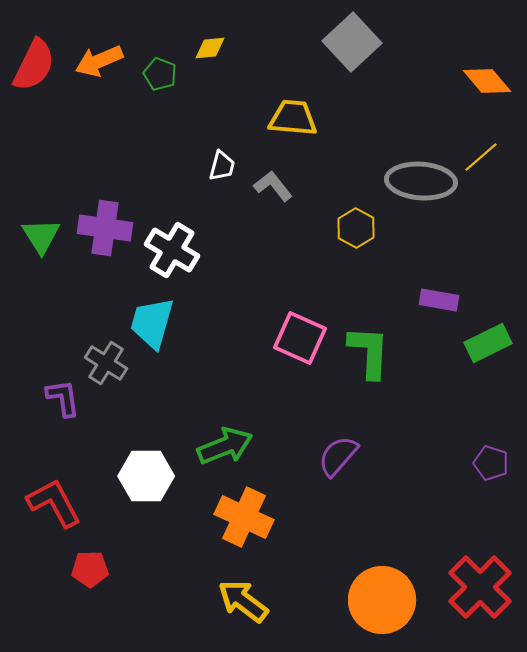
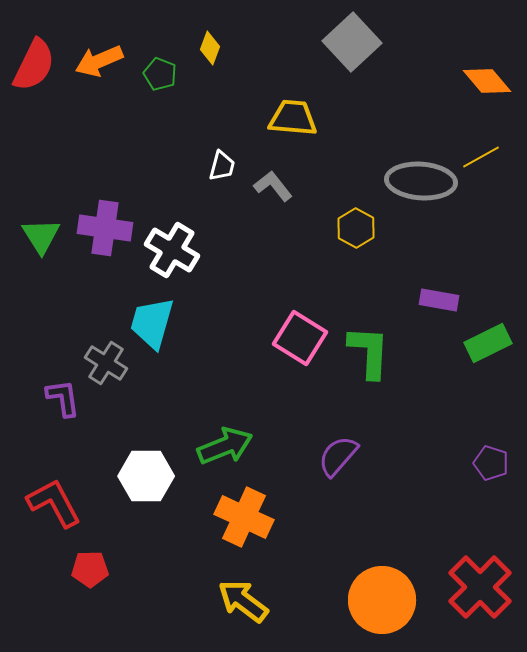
yellow diamond: rotated 64 degrees counterclockwise
yellow line: rotated 12 degrees clockwise
pink square: rotated 8 degrees clockwise
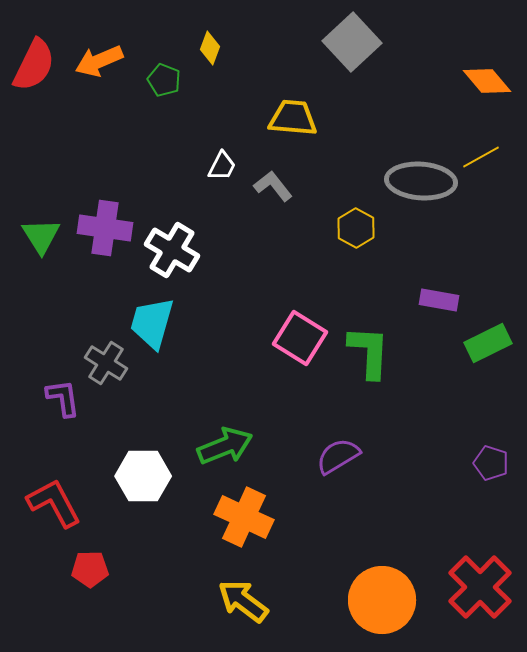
green pentagon: moved 4 px right, 6 px down
white trapezoid: rotated 12 degrees clockwise
purple semicircle: rotated 18 degrees clockwise
white hexagon: moved 3 px left
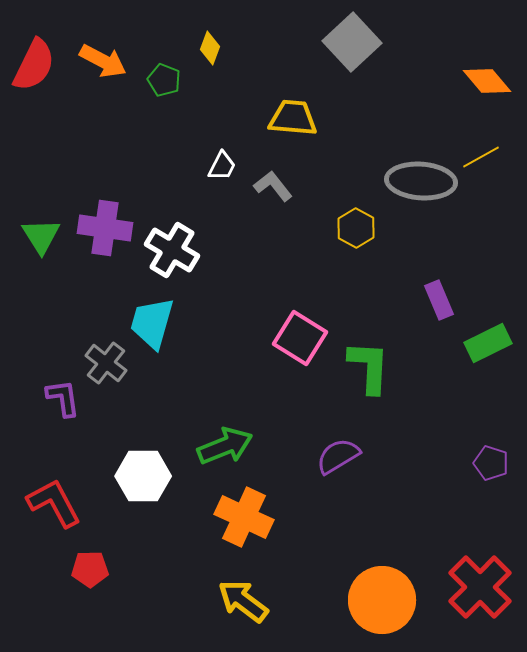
orange arrow: moved 4 px right; rotated 129 degrees counterclockwise
purple rectangle: rotated 57 degrees clockwise
green L-shape: moved 15 px down
gray cross: rotated 6 degrees clockwise
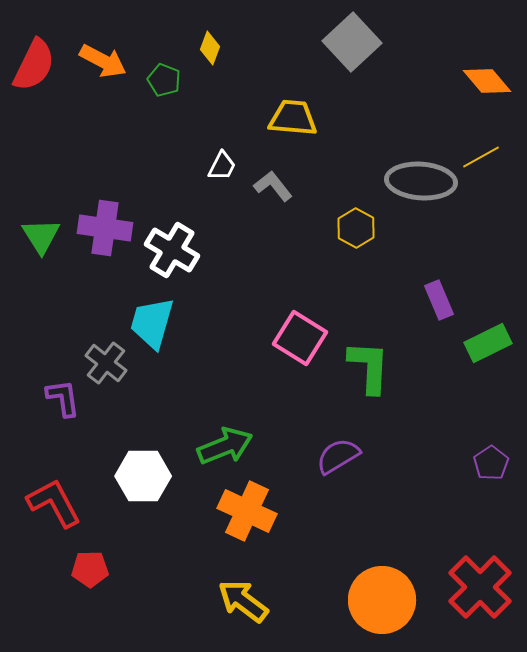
purple pentagon: rotated 20 degrees clockwise
orange cross: moved 3 px right, 6 px up
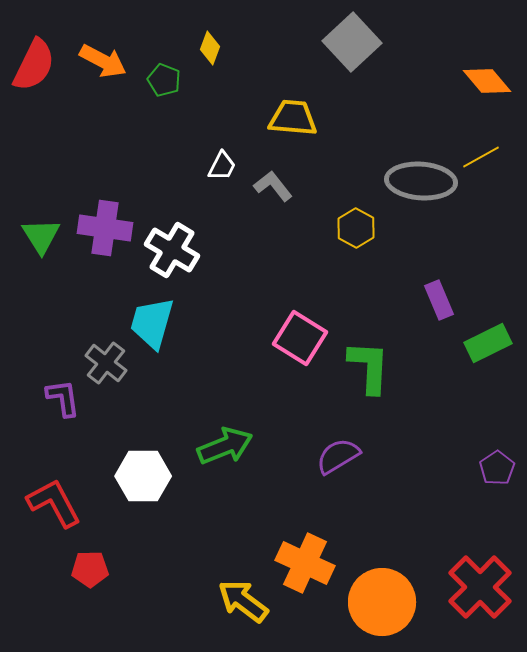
purple pentagon: moved 6 px right, 5 px down
orange cross: moved 58 px right, 52 px down
orange circle: moved 2 px down
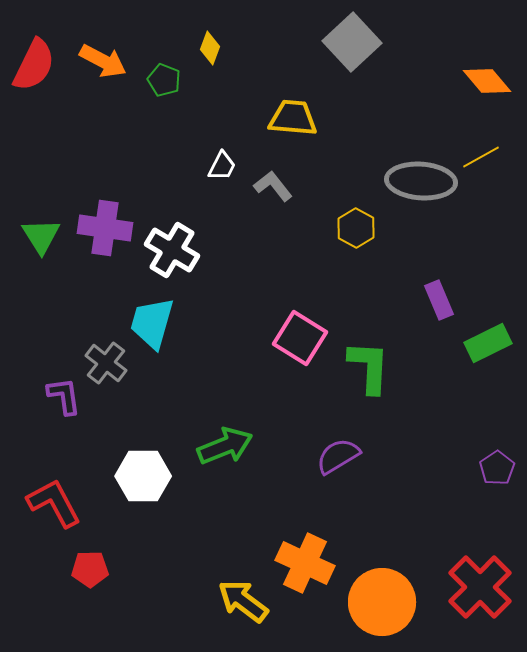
purple L-shape: moved 1 px right, 2 px up
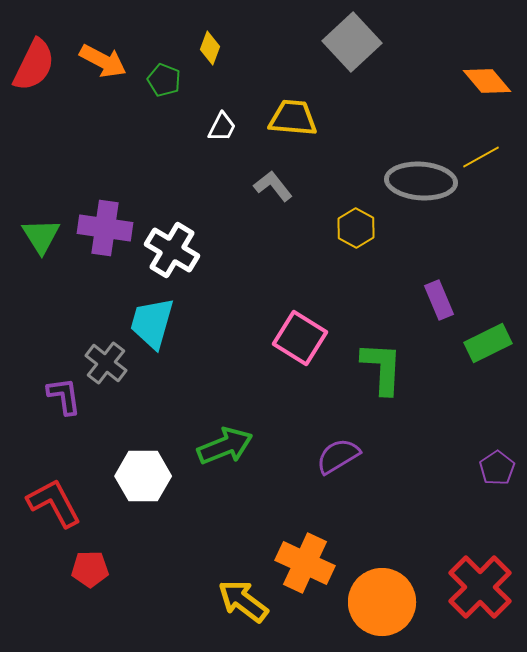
white trapezoid: moved 39 px up
green L-shape: moved 13 px right, 1 px down
